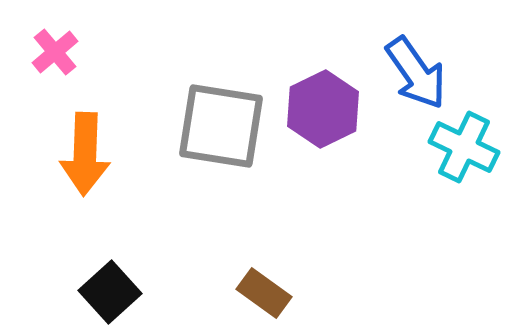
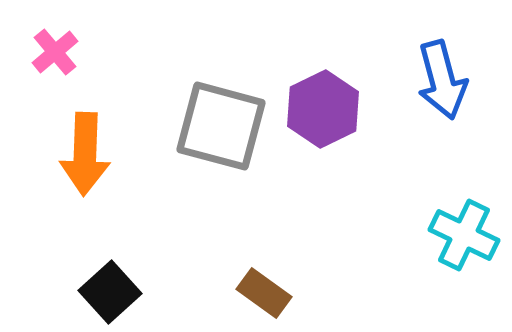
blue arrow: moved 26 px right, 7 px down; rotated 20 degrees clockwise
gray square: rotated 6 degrees clockwise
cyan cross: moved 88 px down
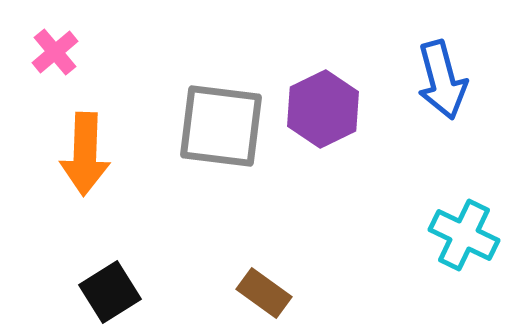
gray square: rotated 8 degrees counterclockwise
black square: rotated 10 degrees clockwise
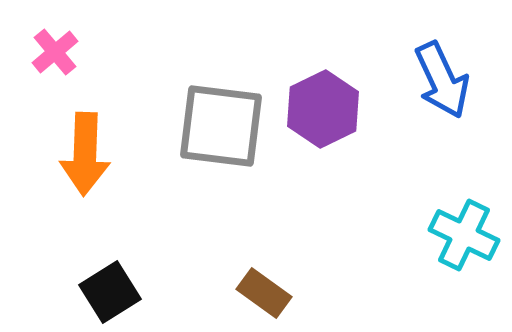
blue arrow: rotated 10 degrees counterclockwise
